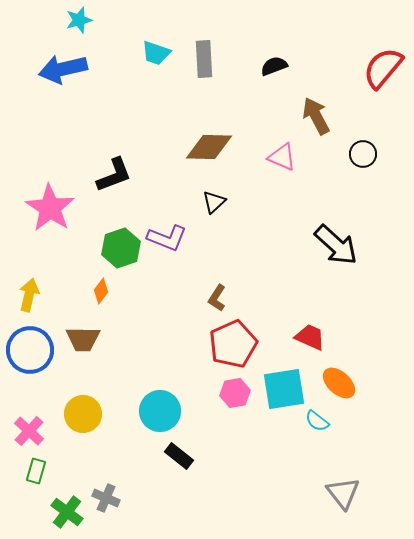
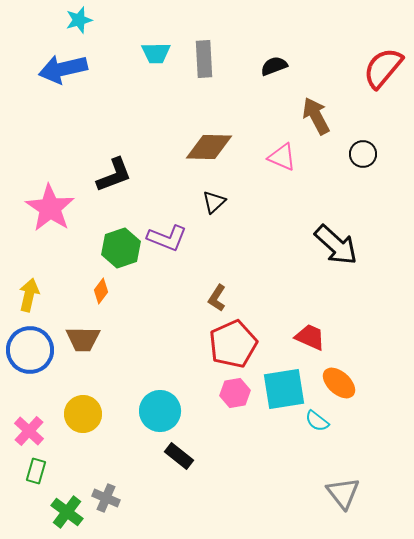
cyan trapezoid: rotated 20 degrees counterclockwise
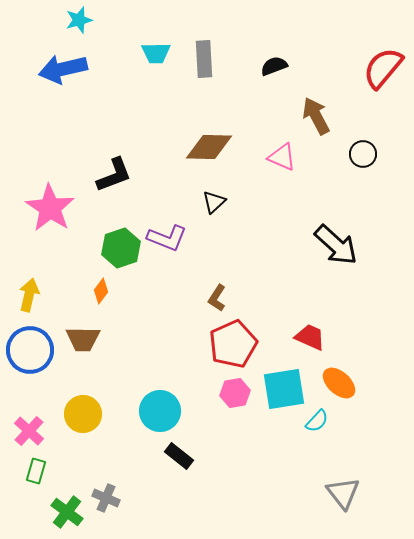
cyan semicircle: rotated 85 degrees counterclockwise
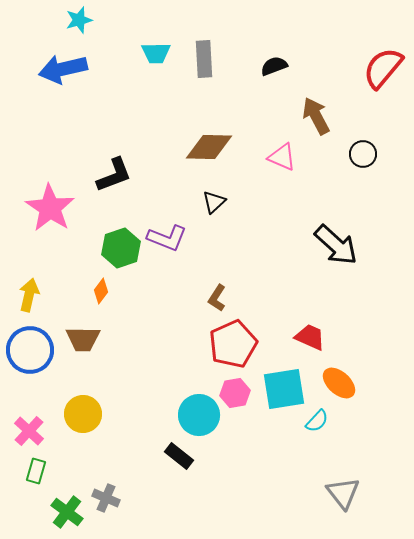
cyan circle: moved 39 px right, 4 px down
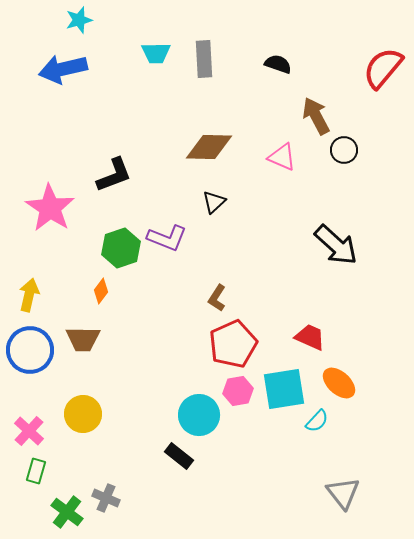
black semicircle: moved 4 px right, 2 px up; rotated 40 degrees clockwise
black circle: moved 19 px left, 4 px up
pink hexagon: moved 3 px right, 2 px up
